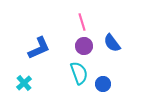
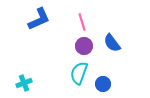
blue L-shape: moved 29 px up
cyan semicircle: rotated 140 degrees counterclockwise
cyan cross: rotated 21 degrees clockwise
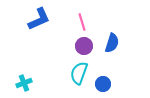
blue semicircle: rotated 126 degrees counterclockwise
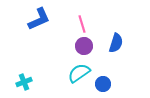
pink line: moved 2 px down
blue semicircle: moved 4 px right
cyan semicircle: rotated 35 degrees clockwise
cyan cross: moved 1 px up
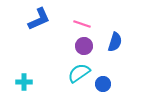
pink line: rotated 54 degrees counterclockwise
blue semicircle: moved 1 px left, 1 px up
cyan cross: rotated 21 degrees clockwise
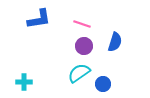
blue L-shape: rotated 15 degrees clockwise
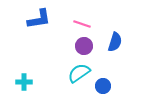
blue circle: moved 2 px down
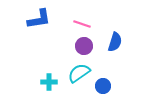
cyan cross: moved 25 px right
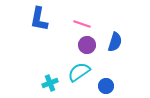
blue L-shape: rotated 110 degrees clockwise
purple circle: moved 3 px right, 1 px up
cyan semicircle: moved 1 px up
cyan cross: moved 1 px right, 1 px down; rotated 21 degrees counterclockwise
blue circle: moved 3 px right
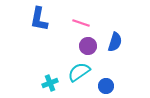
pink line: moved 1 px left, 1 px up
purple circle: moved 1 px right, 1 px down
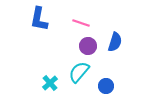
cyan semicircle: rotated 15 degrees counterclockwise
cyan cross: rotated 21 degrees counterclockwise
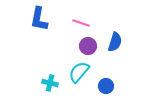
cyan cross: rotated 35 degrees counterclockwise
